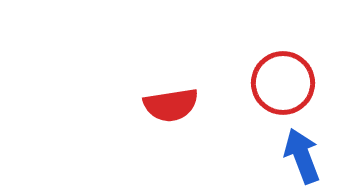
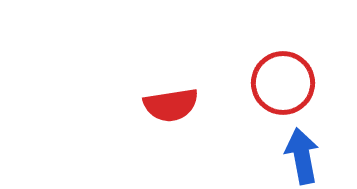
blue arrow: rotated 10 degrees clockwise
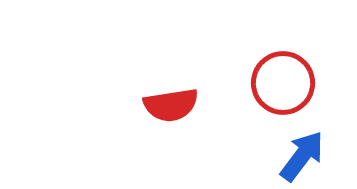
blue arrow: rotated 48 degrees clockwise
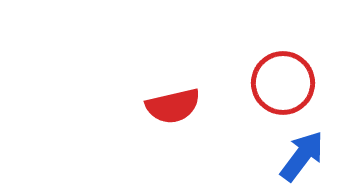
red semicircle: moved 2 px right, 1 px down; rotated 4 degrees counterclockwise
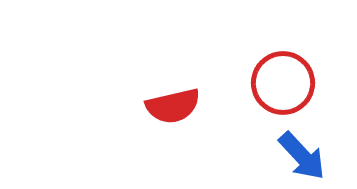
blue arrow: rotated 100 degrees clockwise
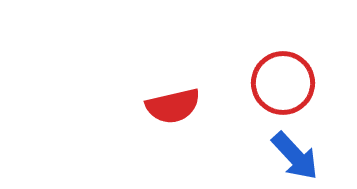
blue arrow: moved 7 px left
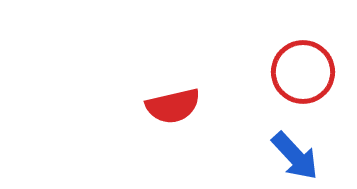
red circle: moved 20 px right, 11 px up
